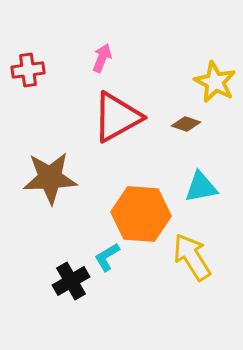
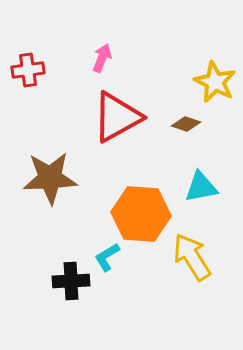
black cross: rotated 27 degrees clockwise
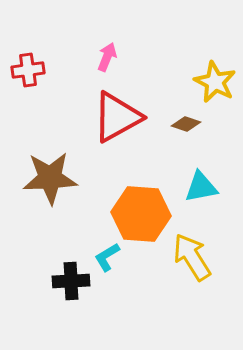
pink arrow: moved 5 px right, 1 px up
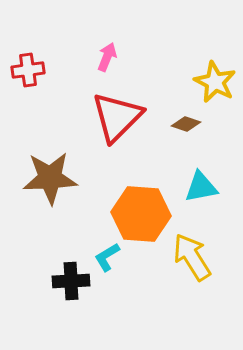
red triangle: rotated 16 degrees counterclockwise
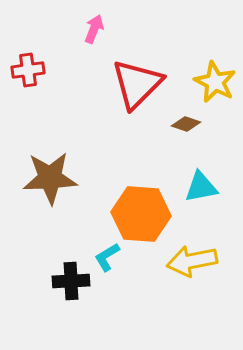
pink arrow: moved 13 px left, 28 px up
red triangle: moved 20 px right, 33 px up
yellow arrow: moved 4 px down; rotated 69 degrees counterclockwise
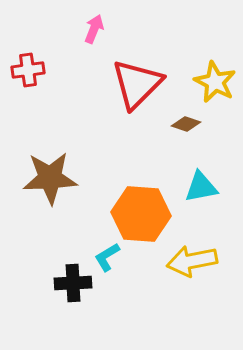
black cross: moved 2 px right, 2 px down
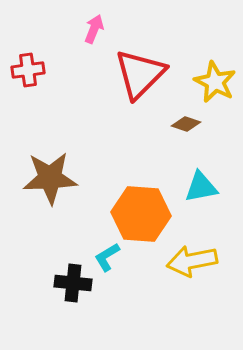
red triangle: moved 3 px right, 10 px up
black cross: rotated 9 degrees clockwise
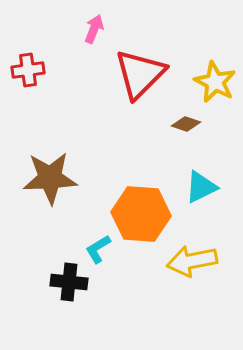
cyan triangle: rotated 15 degrees counterclockwise
cyan L-shape: moved 9 px left, 8 px up
black cross: moved 4 px left, 1 px up
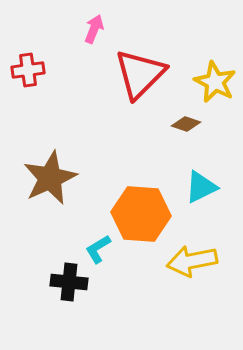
brown star: rotated 22 degrees counterclockwise
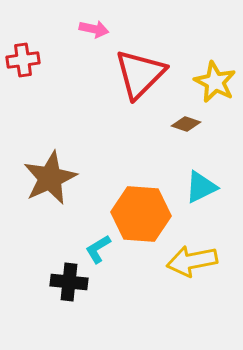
pink arrow: rotated 80 degrees clockwise
red cross: moved 5 px left, 10 px up
